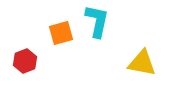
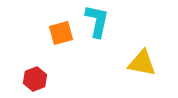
red hexagon: moved 10 px right, 18 px down
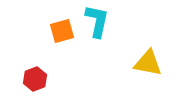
orange square: moved 1 px right, 2 px up
yellow triangle: moved 6 px right
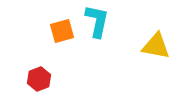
yellow triangle: moved 8 px right, 17 px up
red hexagon: moved 4 px right
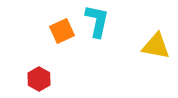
orange square: rotated 10 degrees counterclockwise
red hexagon: rotated 10 degrees counterclockwise
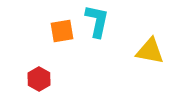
orange square: rotated 15 degrees clockwise
yellow triangle: moved 6 px left, 5 px down
